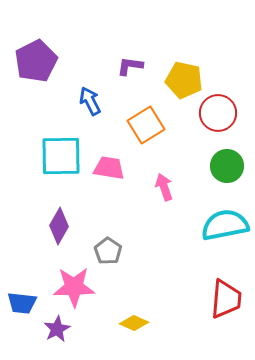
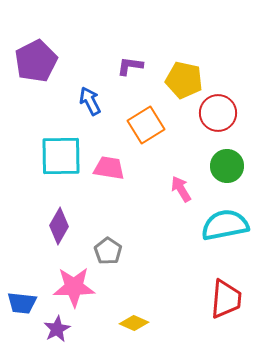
pink arrow: moved 17 px right, 2 px down; rotated 12 degrees counterclockwise
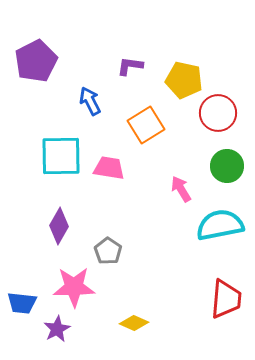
cyan semicircle: moved 5 px left
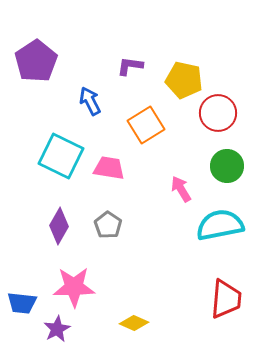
purple pentagon: rotated 6 degrees counterclockwise
cyan square: rotated 27 degrees clockwise
gray pentagon: moved 26 px up
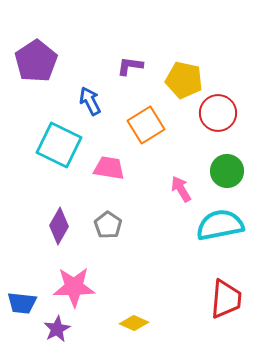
cyan square: moved 2 px left, 11 px up
green circle: moved 5 px down
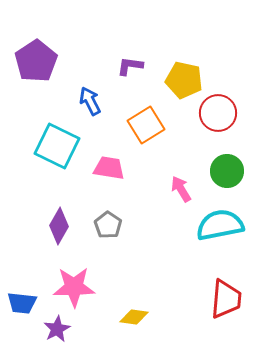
cyan square: moved 2 px left, 1 px down
yellow diamond: moved 6 px up; rotated 16 degrees counterclockwise
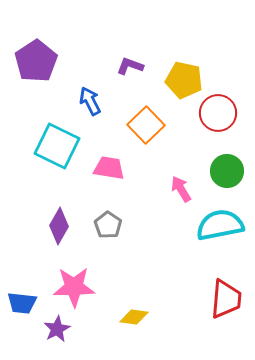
purple L-shape: rotated 12 degrees clockwise
orange square: rotated 12 degrees counterclockwise
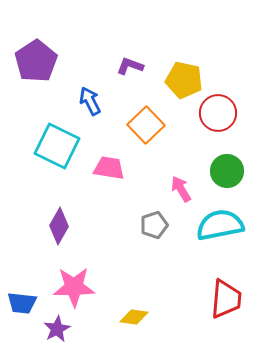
gray pentagon: moved 46 px right; rotated 20 degrees clockwise
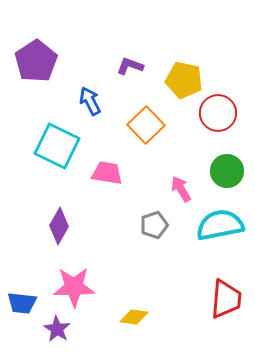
pink trapezoid: moved 2 px left, 5 px down
purple star: rotated 12 degrees counterclockwise
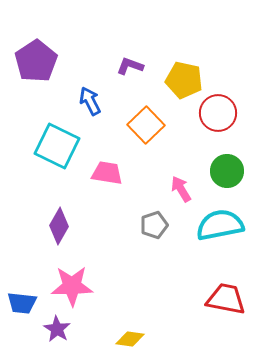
pink star: moved 2 px left, 1 px up
red trapezoid: rotated 84 degrees counterclockwise
yellow diamond: moved 4 px left, 22 px down
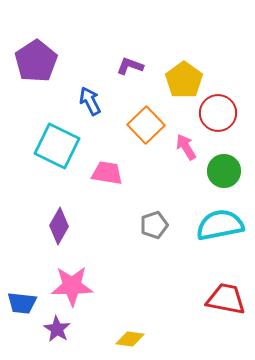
yellow pentagon: rotated 24 degrees clockwise
green circle: moved 3 px left
pink arrow: moved 5 px right, 42 px up
